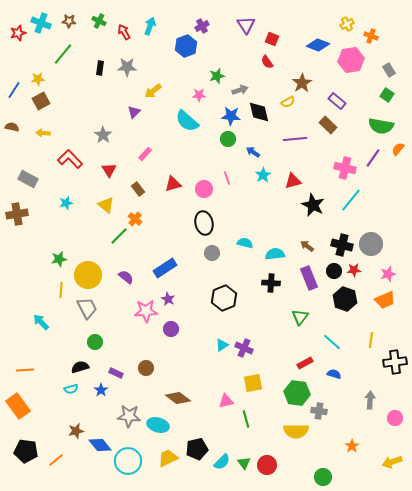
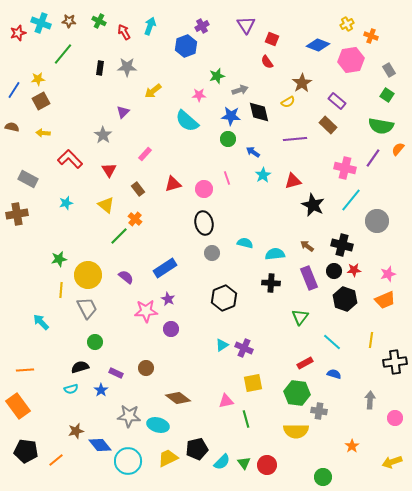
purple triangle at (134, 112): moved 11 px left
gray circle at (371, 244): moved 6 px right, 23 px up
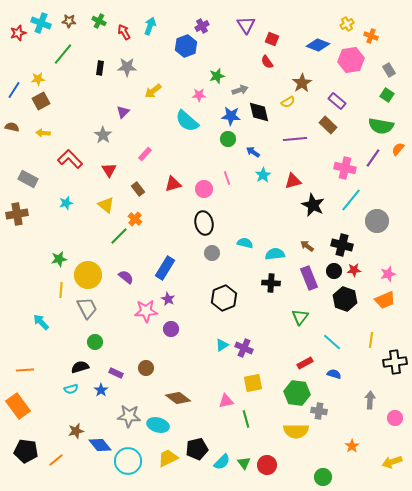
blue rectangle at (165, 268): rotated 25 degrees counterclockwise
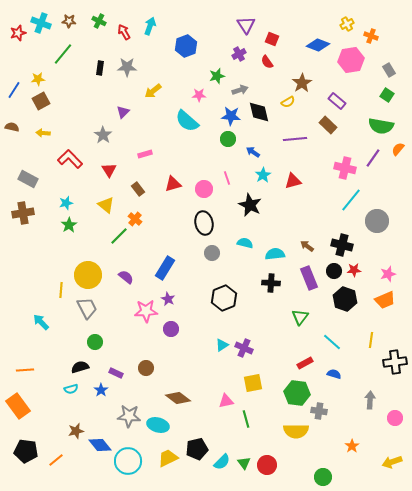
purple cross at (202, 26): moved 37 px right, 28 px down
pink rectangle at (145, 154): rotated 32 degrees clockwise
black star at (313, 205): moved 63 px left
brown cross at (17, 214): moved 6 px right, 1 px up
green star at (59, 259): moved 10 px right, 34 px up; rotated 21 degrees counterclockwise
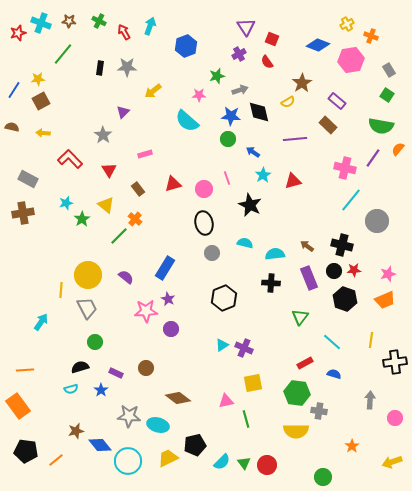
purple triangle at (246, 25): moved 2 px down
green star at (69, 225): moved 13 px right, 6 px up
cyan arrow at (41, 322): rotated 78 degrees clockwise
black pentagon at (197, 449): moved 2 px left, 4 px up
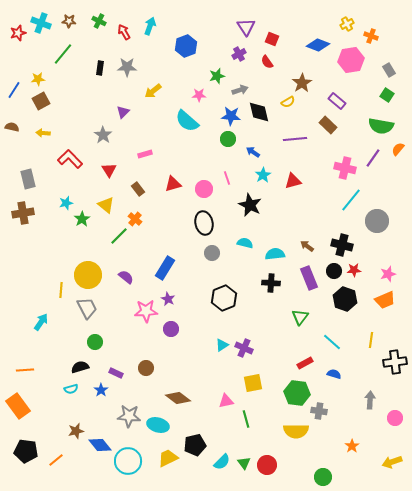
gray rectangle at (28, 179): rotated 48 degrees clockwise
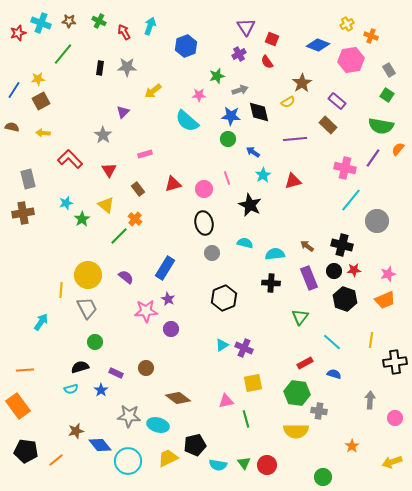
cyan semicircle at (222, 462): moved 4 px left, 3 px down; rotated 54 degrees clockwise
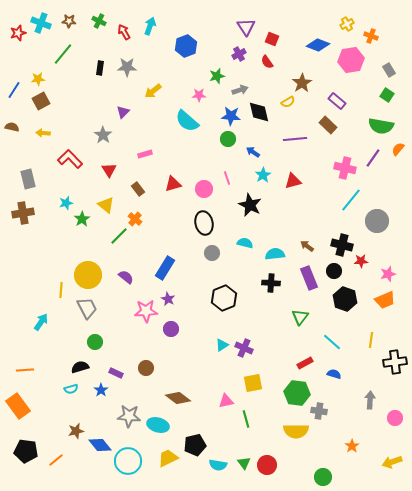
red star at (354, 270): moved 7 px right, 9 px up
